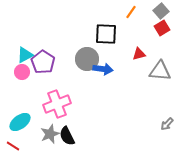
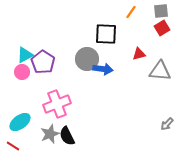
gray square: rotated 35 degrees clockwise
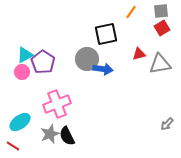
black square: rotated 15 degrees counterclockwise
gray triangle: moved 7 px up; rotated 15 degrees counterclockwise
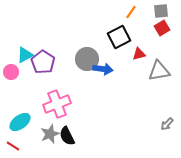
black square: moved 13 px right, 3 px down; rotated 15 degrees counterclockwise
gray triangle: moved 1 px left, 7 px down
pink circle: moved 11 px left
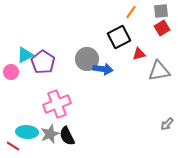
cyan ellipse: moved 7 px right, 10 px down; rotated 40 degrees clockwise
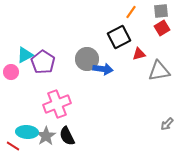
gray star: moved 4 px left, 2 px down; rotated 12 degrees counterclockwise
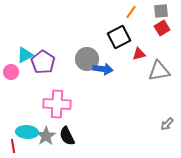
pink cross: rotated 24 degrees clockwise
red line: rotated 48 degrees clockwise
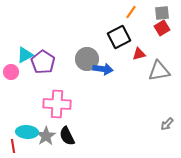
gray square: moved 1 px right, 2 px down
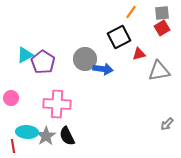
gray circle: moved 2 px left
pink circle: moved 26 px down
